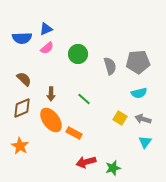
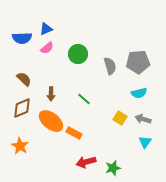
orange ellipse: moved 1 px down; rotated 15 degrees counterclockwise
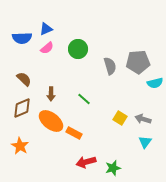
green circle: moved 5 px up
cyan semicircle: moved 16 px right, 10 px up
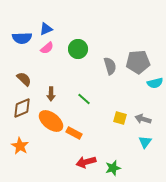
yellow square: rotated 16 degrees counterclockwise
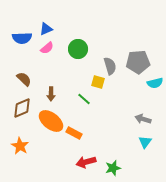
yellow square: moved 22 px left, 36 px up
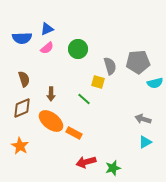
blue triangle: moved 1 px right
brown semicircle: rotated 28 degrees clockwise
cyan triangle: rotated 24 degrees clockwise
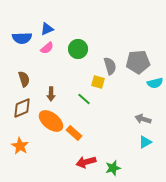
orange rectangle: rotated 14 degrees clockwise
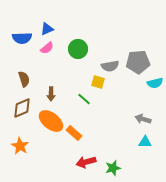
gray semicircle: rotated 96 degrees clockwise
cyan triangle: rotated 32 degrees clockwise
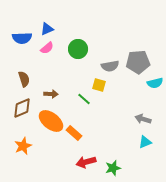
yellow square: moved 1 px right, 3 px down
brown arrow: rotated 88 degrees counterclockwise
cyan triangle: rotated 24 degrees counterclockwise
orange star: moved 3 px right; rotated 18 degrees clockwise
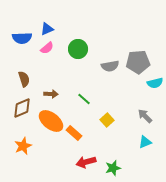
yellow square: moved 8 px right, 35 px down; rotated 32 degrees clockwise
gray arrow: moved 2 px right, 3 px up; rotated 28 degrees clockwise
